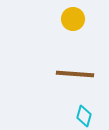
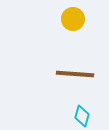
cyan diamond: moved 2 px left
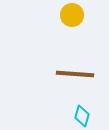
yellow circle: moved 1 px left, 4 px up
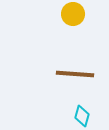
yellow circle: moved 1 px right, 1 px up
